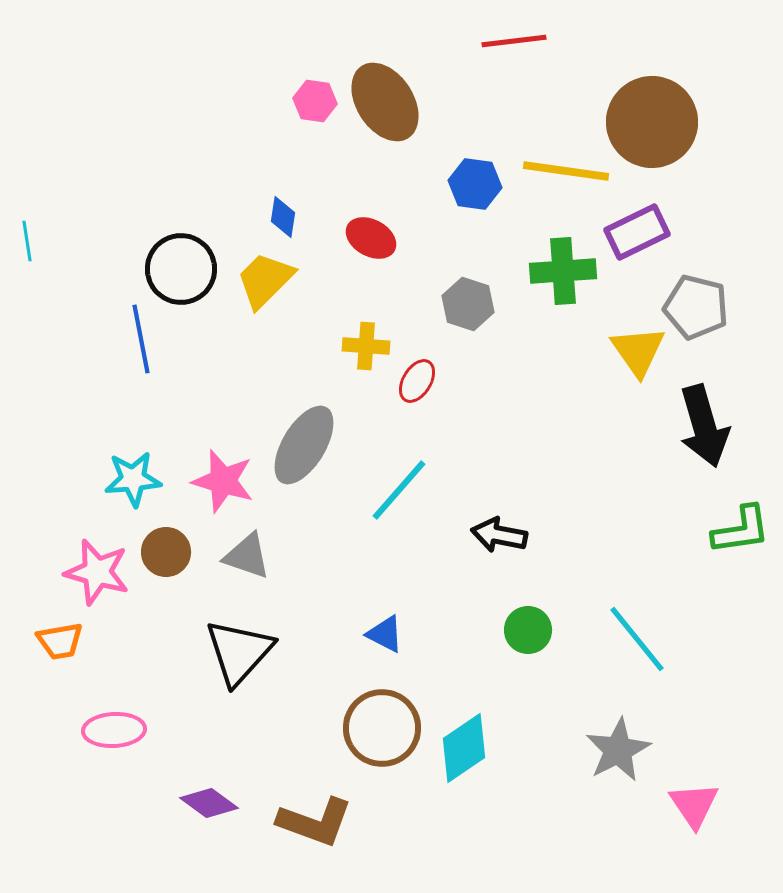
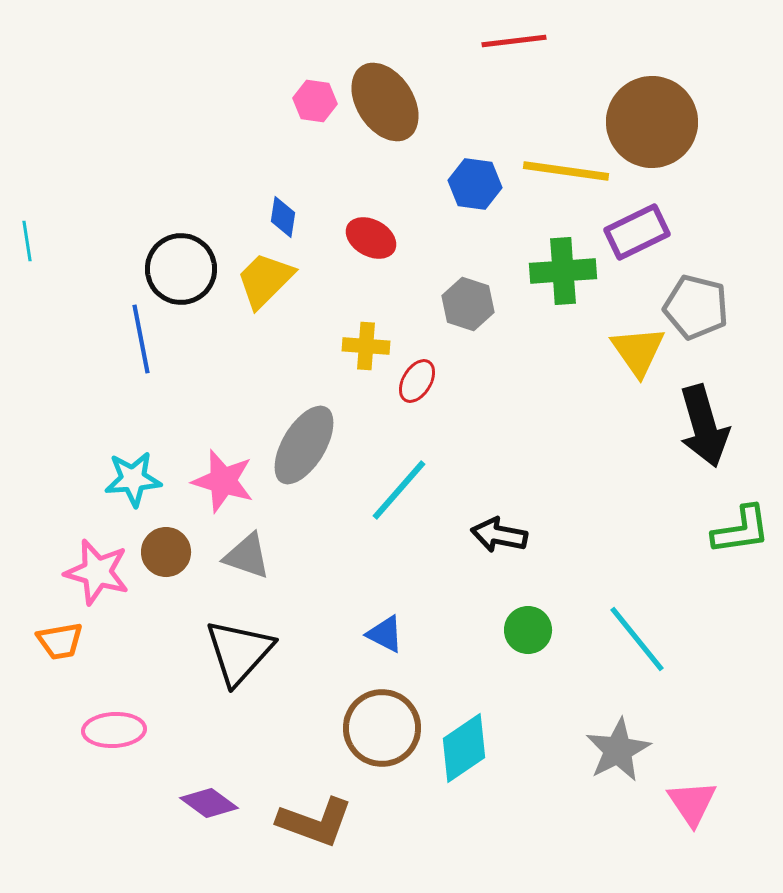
pink triangle at (694, 805): moved 2 px left, 2 px up
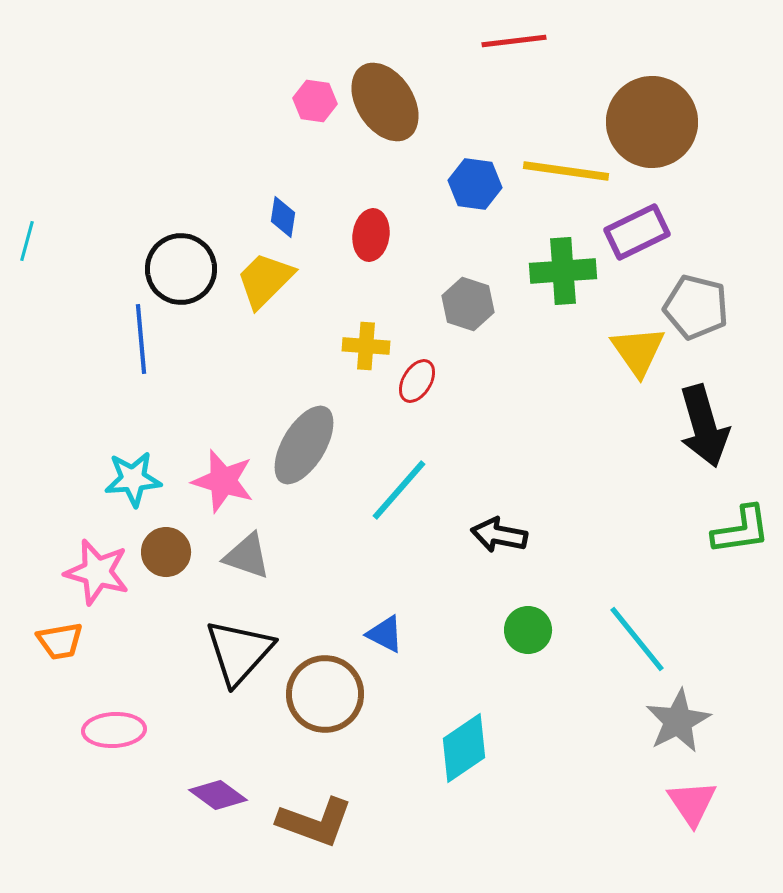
red ellipse at (371, 238): moved 3 px up; rotated 69 degrees clockwise
cyan line at (27, 241): rotated 24 degrees clockwise
blue line at (141, 339): rotated 6 degrees clockwise
brown circle at (382, 728): moved 57 px left, 34 px up
gray star at (618, 750): moved 60 px right, 29 px up
purple diamond at (209, 803): moved 9 px right, 8 px up
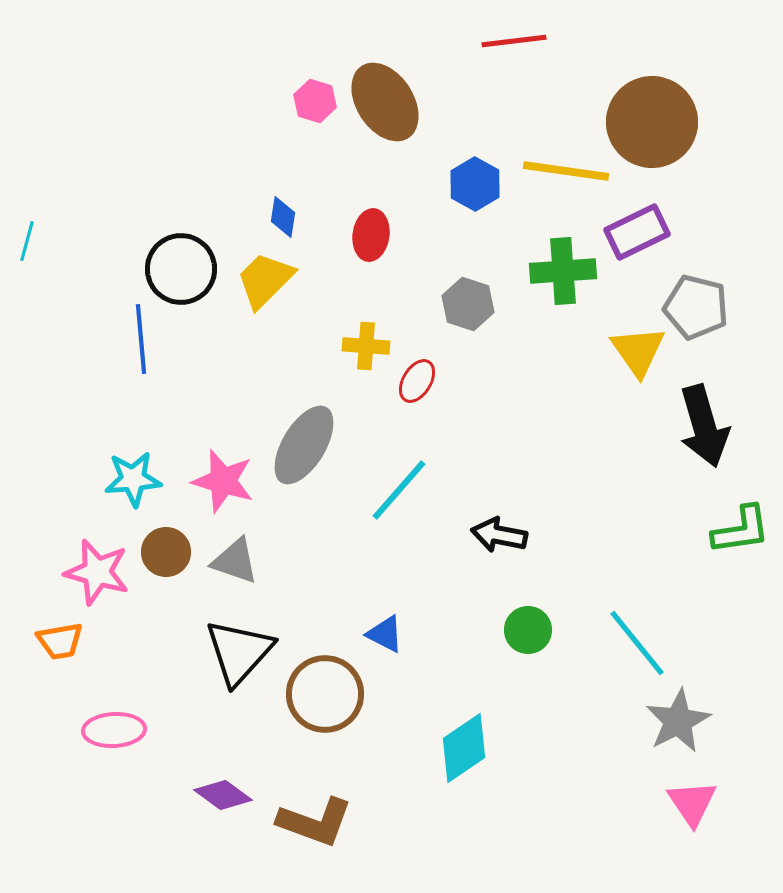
pink hexagon at (315, 101): rotated 9 degrees clockwise
blue hexagon at (475, 184): rotated 21 degrees clockwise
gray triangle at (247, 556): moved 12 px left, 5 px down
cyan line at (637, 639): moved 4 px down
purple diamond at (218, 795): moved 5 px right
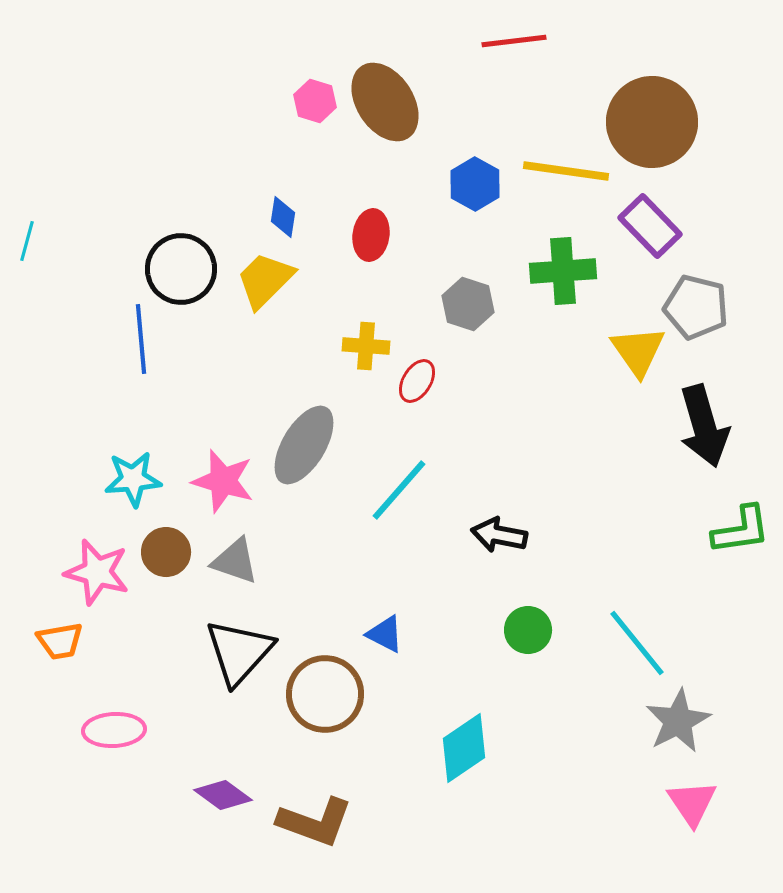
purple rectangle at (637, 232): moved 13 px right, 6 px up; rotated 72 degrees clockwise
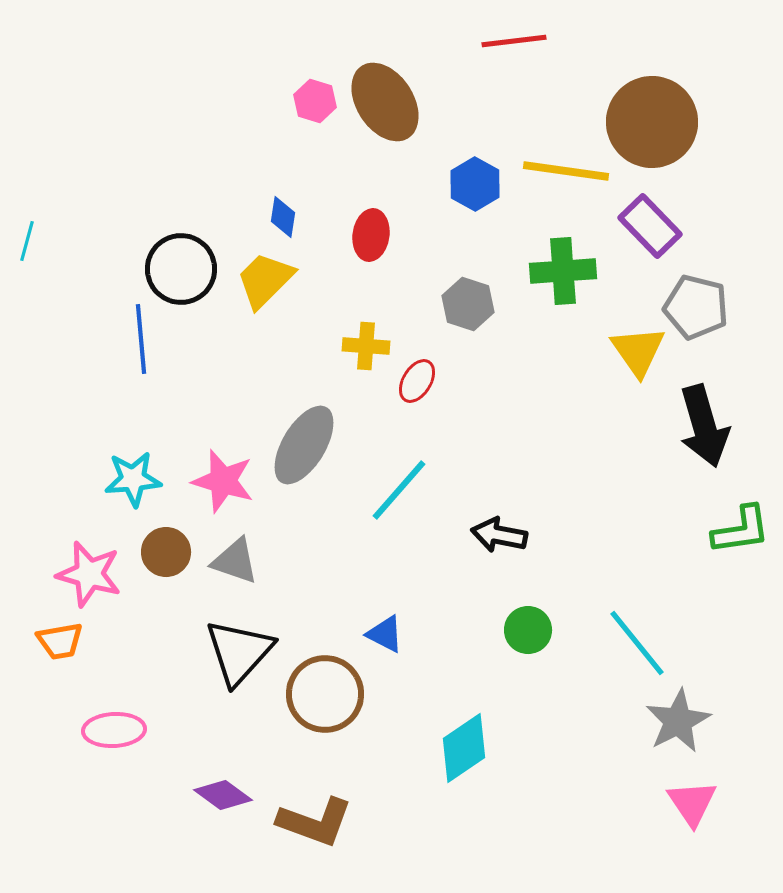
pink star at (97, 572): moved 8 px left, 2 px down
